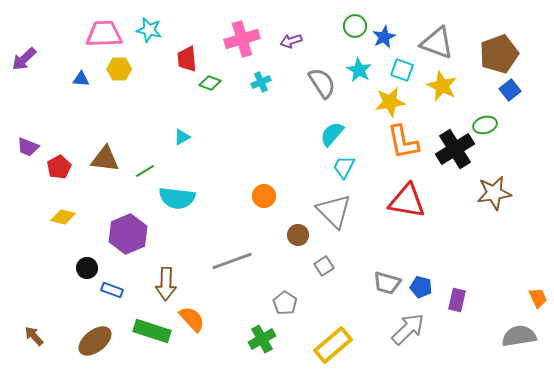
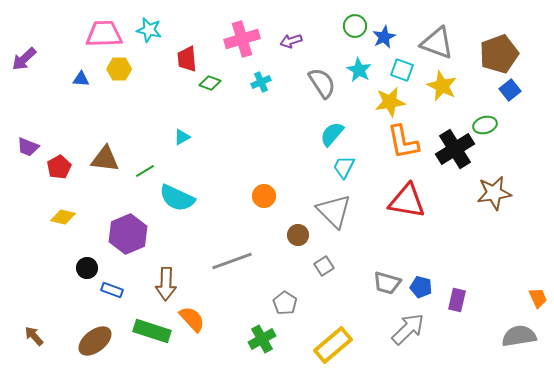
cyan semicircle at (177, 198): rotated 18 degrees clockwise
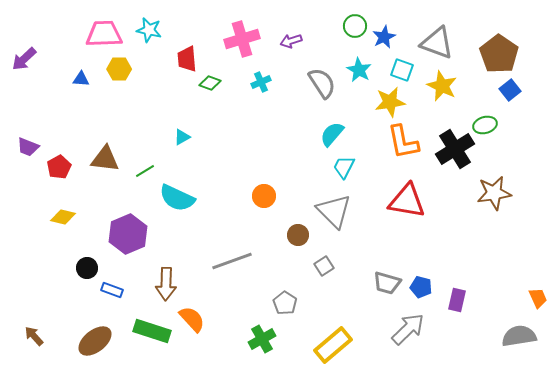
brown pentagon at (499, 54): rotated 18 degrees counterclockwise
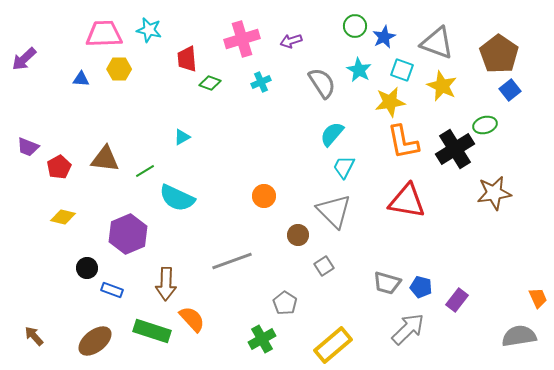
purple rectangle at (457, 300): rotated 25 degrees clockwise
